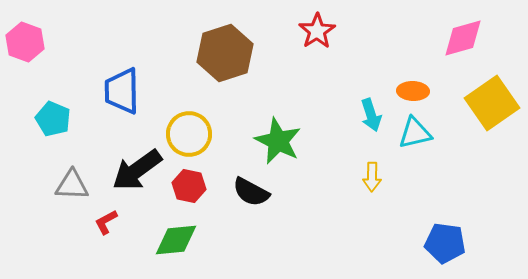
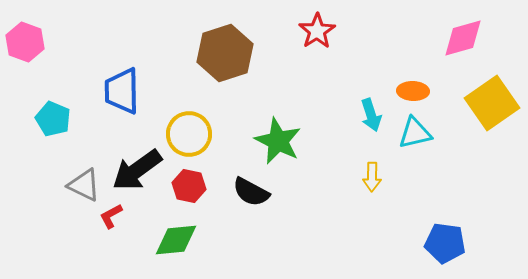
gray triangle: moved 12 px right; rotated 24 degrees clockwise
red L-shape: moved 5 px right, 6 px up
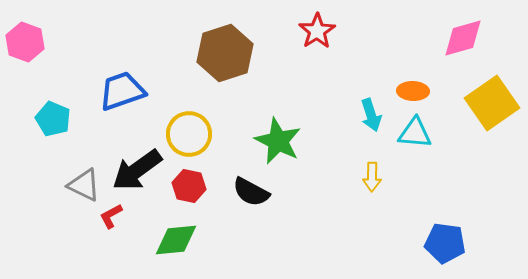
blue trapezoid: rotated 72 degrees clockwise
cyan triangle: rotated 18 degrees clockwise
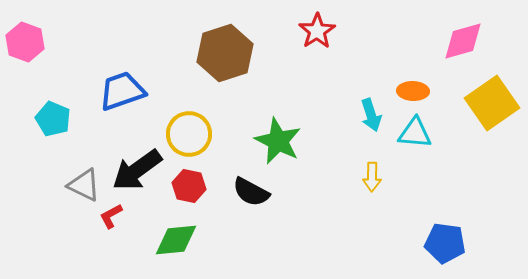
pink diamond: moved 3 px down
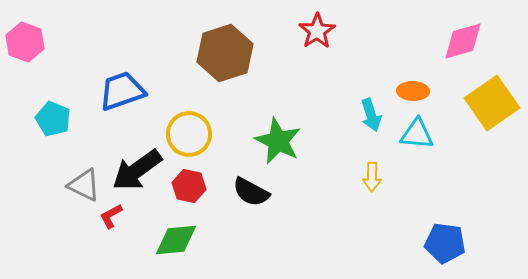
cyan triangle: moved 2 px right, 1 px down
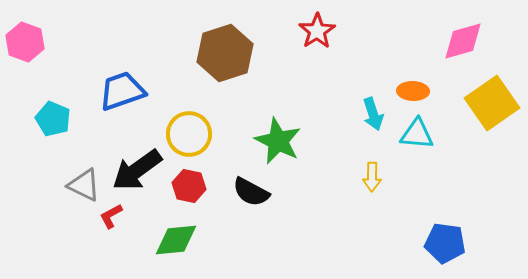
cyan arrow: moved 2 px right, 1 px up
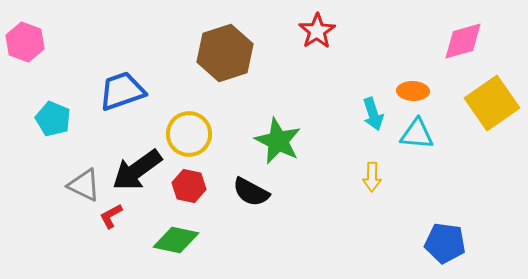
green diamond: rotated 18 degrees clockwise
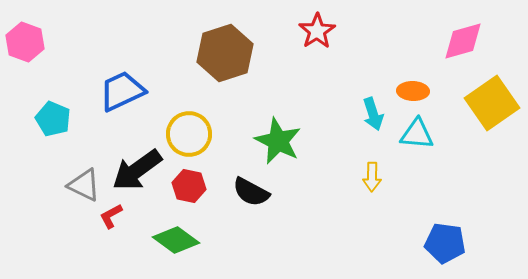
blue trapezoid: rotated 6 degrees counterclockwise
green diamond: rotated 24 degrees clockwise
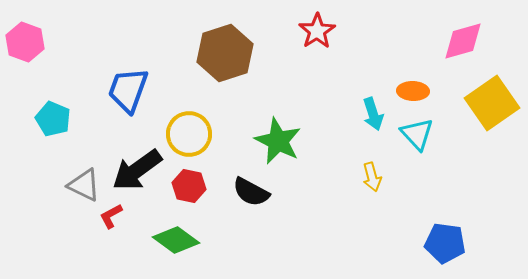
blue trapezoid: moved 6 px right, 1 px up; rotated 45 degrees counterclockwise
cyan triangle: rotated 42 degrees clockwise
yellow arrow: rotated 16 degrees counterclockwise
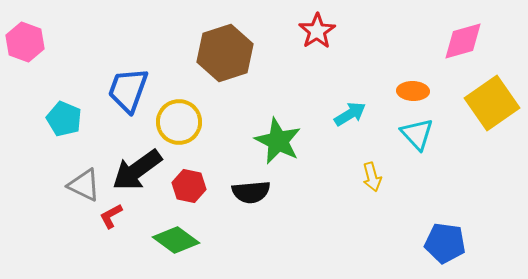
cyan arrow: moved 23 px left; rotated 104 degrees counterclockwise
cyan pentagon: moved 11 px right
yellow circle: moved 10 px left, 12 px up
black semicircle: rotated 33 degrees counterclockwise
